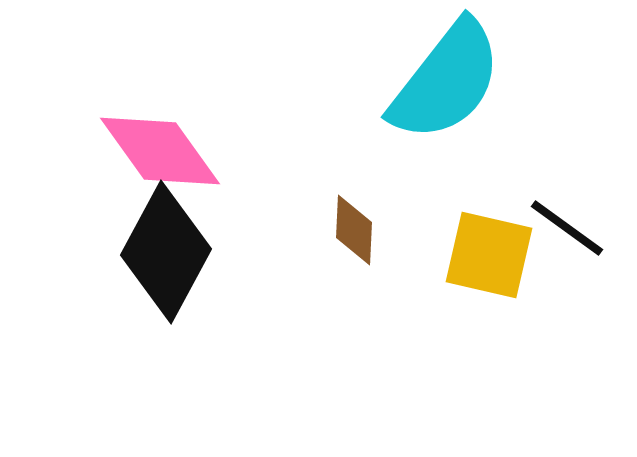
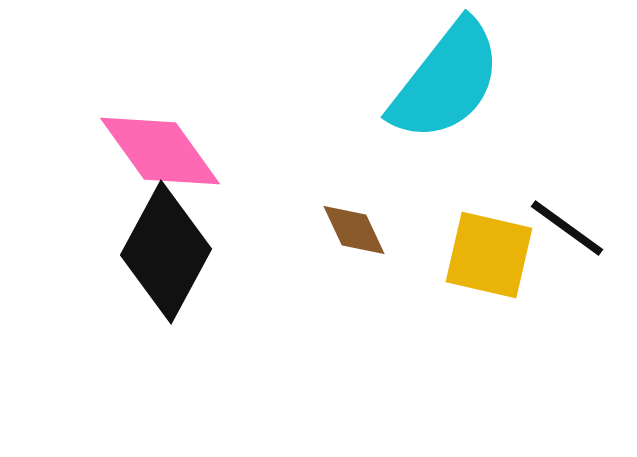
brown diamond: rotated 28 degrees counterclockwise
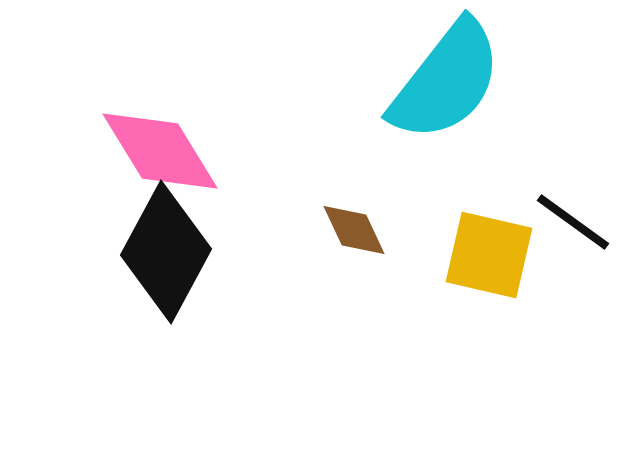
pink diamond: rotated 4 degrees clockwise
black line: moved 6 px right, 6 px up
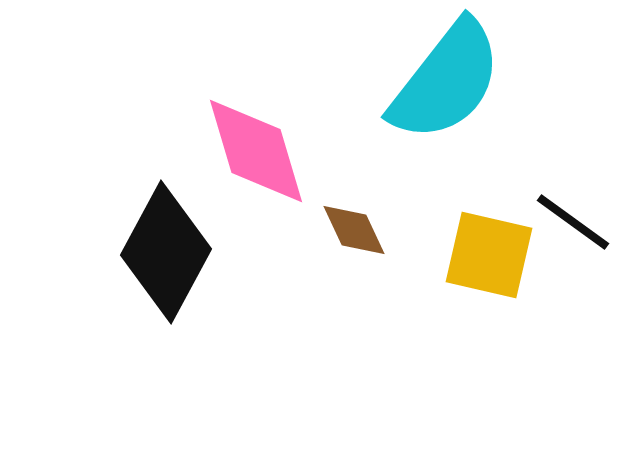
pink diamond: moved 96 px right; rotated 15 degrees clockwise
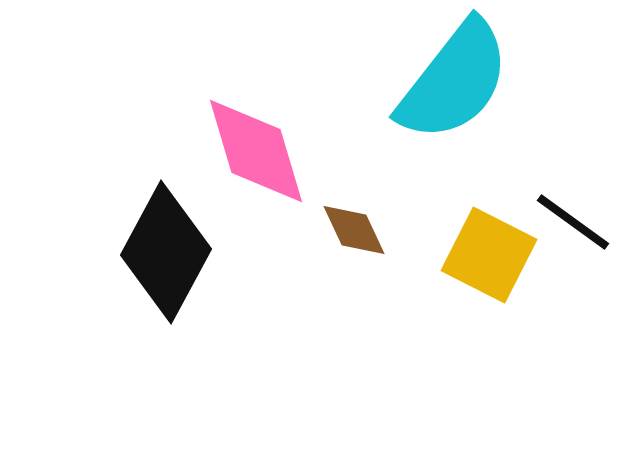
cyan semicircle: moved 8 px right
yellow square: rotated 14 degrees clockwise
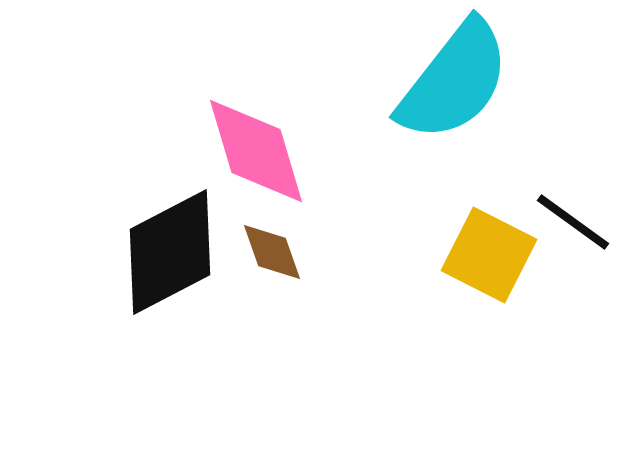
brown diamond: moved 82 px left, 22 px down; rotated 6 degrees clockwise
black diamond: moved 4 px right; rotated 34 degrees clockwise
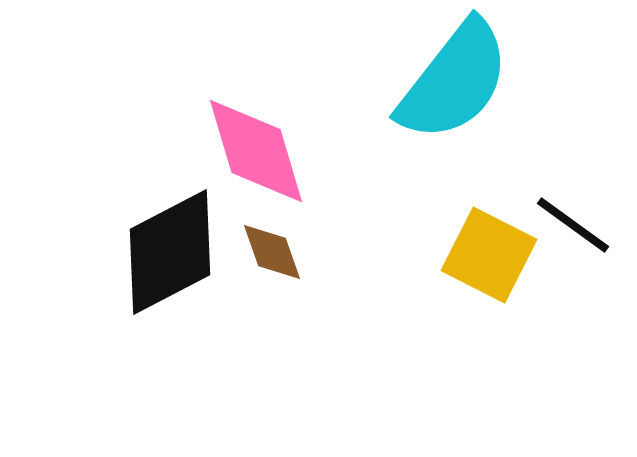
black line: moved 3 px down
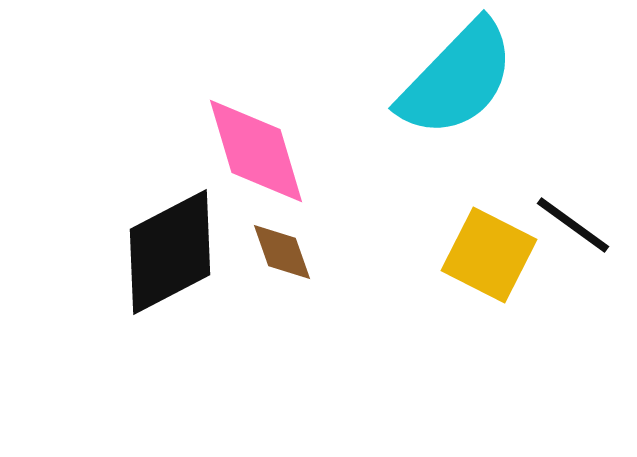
cyan semicircle: moved 3 px right, 2 px up; rotated 6 degrees clockwise
brown diamond: moved 10 px right
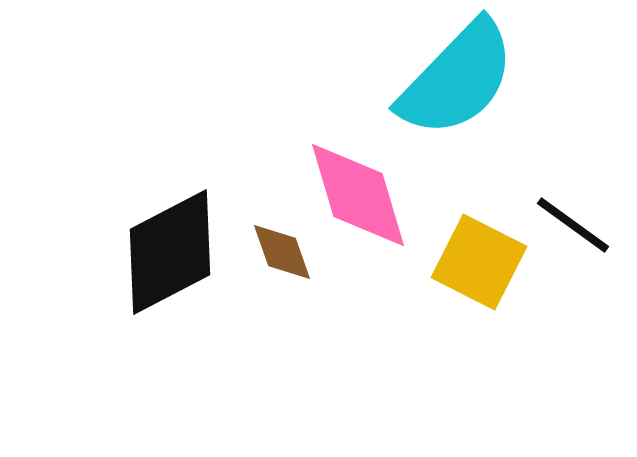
pink diamond: moved 102 px right, 44 px down
yellow square: moved 10 px left, 7 px down
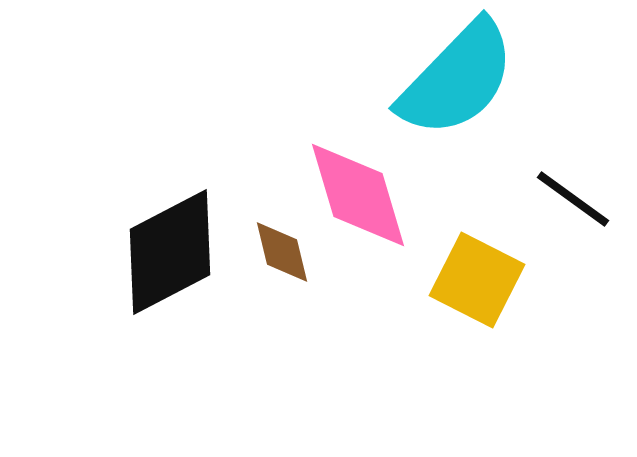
black line: moved 26 px up
brown diamond: rotated 6 degrees clockwise
yellow square: moved 2 px left, 18 px down
